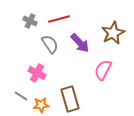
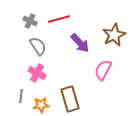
brown star: moved 1 px right, 2 px down
gray semicircle: moved 12 px left, 2 px down
gray line: rotated 64 degrees clockwise
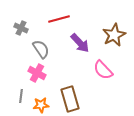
gray cross: moved 9 px left, 7 px down
gray semicircle: moved 3 px right, 3 px down
pink semicircle: rotated 70 degrees counterclockwise
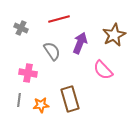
purple arrow: rotated 115 degrees counterclockwise
gray semicircle: moved 11 px right, 2 px down
pink cross: moved 9 px left; rotated 18 degrees counterclockwise
gray line: moved 2 px left, 4 px down
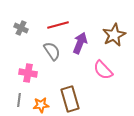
red line: moved 1 px left, 6 px down
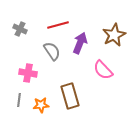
gray cross: moved 1 px left, 1 px down
brown rectangle: moved 3 px up
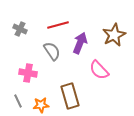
pink semicircle: moved 4 px left
gray line: moved 1 px left, 1 px down; rotated 32 degrees counterclockwise
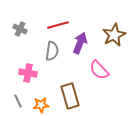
gray semicircle: rotated 42 degrees clockwise
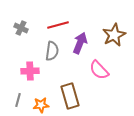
gray cross: moved 1 px right, 1 px up
pink cross: moved 2 px right, 2 px up; rotated 12 degrees counterclockwise
gray line: moved 1 px up; rotated 40 degrees clockwise
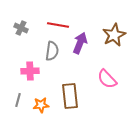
red line: rotated 25 degrees clockwise
pink semicircle: moved 8 px right, 9 px down
brown rectangle: rotated 10 degrees clockwise
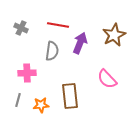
pink cross: moved 3 px left, 2 px down
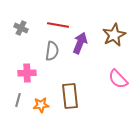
pink semicircle: moved 11 px right
